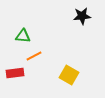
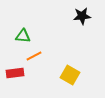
yellow square: moved 1 px right
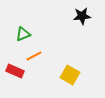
green triangle: moved 2 px up; rotated 28 degrees counterclockwise
red rectangle: moved 2 px up; rotated 30 degrees clockwise
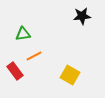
green triangle: rotated 14 degrees clockwise
red rectangle: rotated 30 degrees clockwise
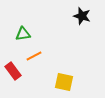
black star: rotated 24 degrees clockwise
red rectangle: moved 2 px left
yellow square: moved 6 px left, 7 px down; rotated 18 degrees counterclockwise
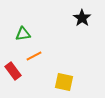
black star: moved 2 px down; rotated 18 degrees clockwise
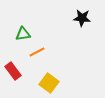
black star: rotated 30 degrees counterclockwise
orange line: moved 3 px right, 4 px up
yellow square: moved 15 px left, 1 px down; rotated 24 degrees clockwise
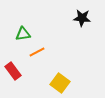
yellow square: moved 11 px right
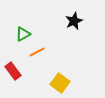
black star: moved 8 px left, 3 px down; rotated 30 degrees counterclockwise
green triangle: rotated 21 degrees counterclockwise
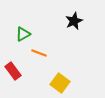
orange line: moved 2 px right, 1 px down; rotated 49 degrees clockwise
